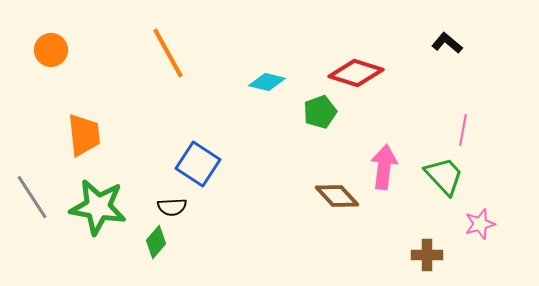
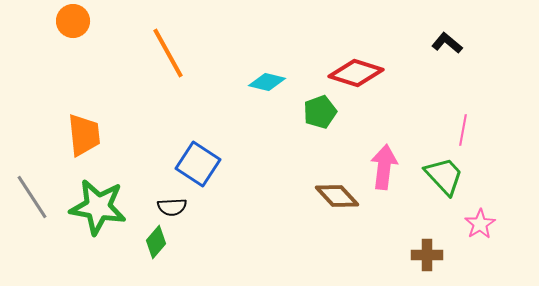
orange circle: moved 22 px right, 29 px up
pink star: rotated 16 degrees counterclockwise
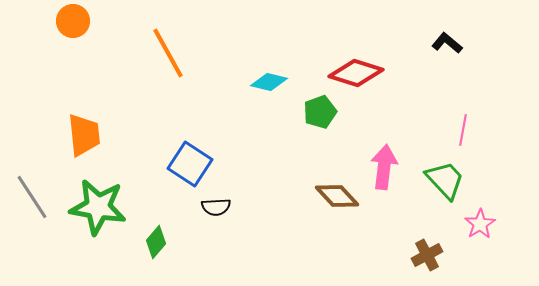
cyan diamond: moved 2 px right
blue square: moved 8 px left
green trapezoid: moved 1 px right, 4 px down
black semicircle: moved 44 px right
brown cross: rotated 28 degrees counterclockwise
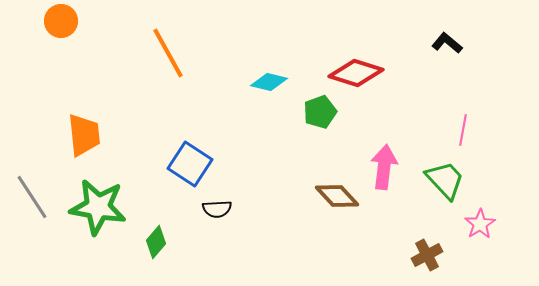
orange circle: moved 12 px left
black semicircle: moved 1 px right, 2 px down
